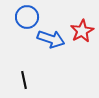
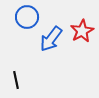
blue arrow: rotated 108 degrees clockwise
black line: moved 8 px left
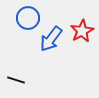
blue circle: moved 1 px right, 1 px down
black line: rotated 60 degrees counterclockwise
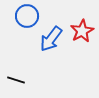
blue circle: moved 1 px left, 2 px up
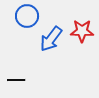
red star: rotated 30 degrees clockwise
black line: rotated 18 degrees counterclockwise
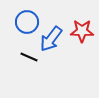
blue circle: moved 6 px down
black line: moved 13 px right, 23 px up; rotated 24 degrees clockwise
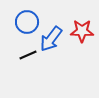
black line: moved 1 px left, 2 px up; rotated 48 degrees counterclockwise
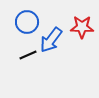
red star: moved 4 px up
blue arrow: moved 1 px down
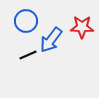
blue circle: moved 1 px left, 1 px up
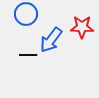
blue circle: moved 7 px up
black line: rotated 24 degrees clockwise
